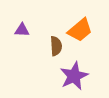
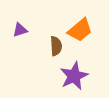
purple triangle: moved 2 px left; rotated 21 degrees counterclockwise
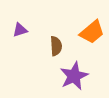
orange trapezoid: moved 12 px right, 2 px down
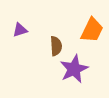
orange trapezoid: moved 2 px up; rotated 24 degrees counterclockwise
purple star: moved 7 px up
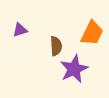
orange trapezoid: moved 3 px down
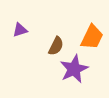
orange trapezoid: moved 4 px down
brown semicircle: rotated 30 degrees clockwise
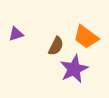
purple triangle: moved 4 px left, 4 px down
orange trapezoid: moved 6 px left; rotated 100 degrees clockwise
